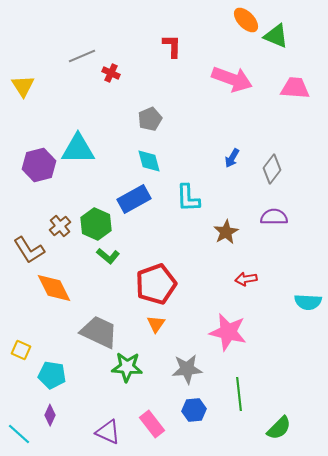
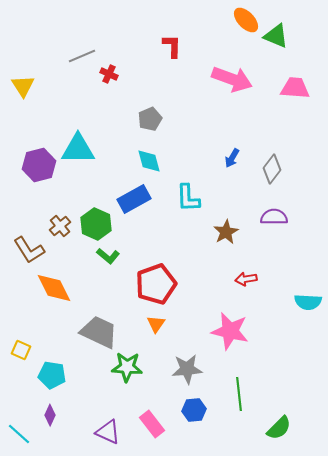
red cross: moved 2 px left, 1 px down
pink star: moved 2 px right, 1 px up
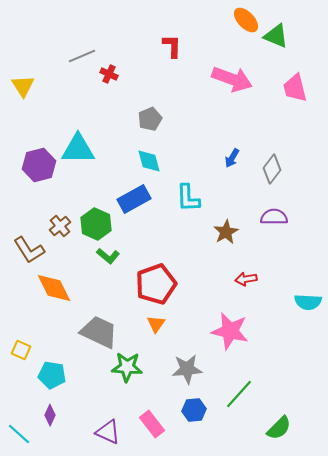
pink trapezoid: rotated 108 degrees counterclockwise
green line: rotated 48 degrees clockwise
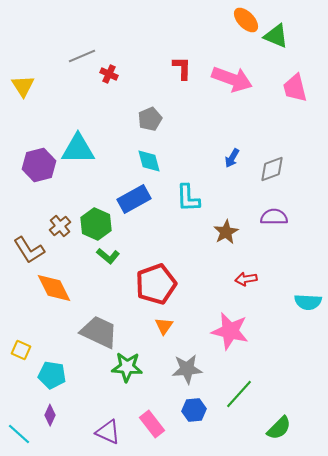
red L-shape: moved 10 px right, 22 px down
gray diamond: rotated 32 degrees clockwise
orange triangle: moved 8 px right, 2 px down
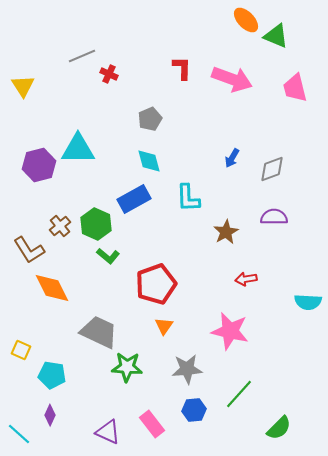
orange diamond: moved 2 px left
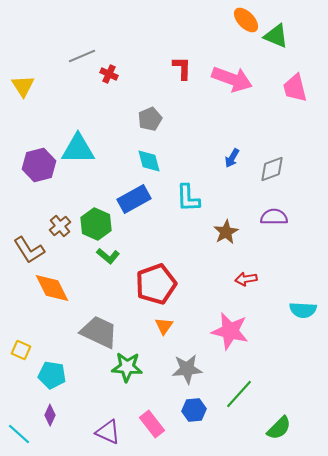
cyan semicircle: moved 5 px left, 8 px down
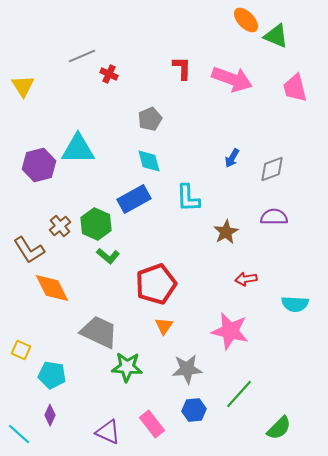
cyan semicircle: moved 8 px left, 6 px up
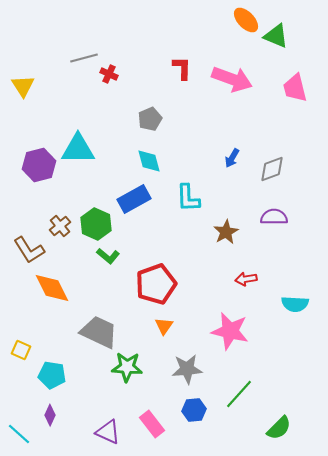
gray line: moved 2 px right, 2 px down; rotated 8 degrees clockwise
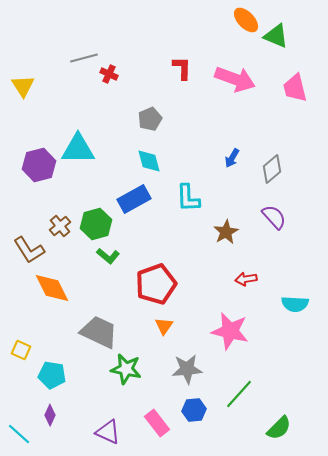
pink arrow: moved 3 px right
gray diamond: rotated 20 degrees counterclockwise
purple semicircle: rotated 48 degrees clockwise
green hexagon: rotated 20 degrees clockwise
green star: moved 1 px left, 2 px down; rotated 8 degrees clockwise
pink rectangle: moved 5 px right, 1 px up
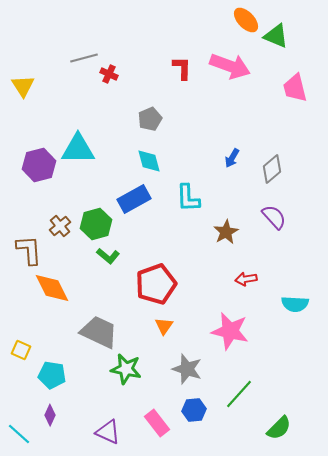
pink arrow: moved 5 px left, 13 px up
brown L-shape: rotated 152 degrees counterclockwise
gray star: rotated 24 degrees clockwise
